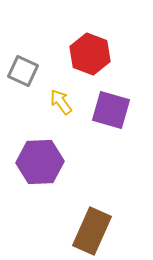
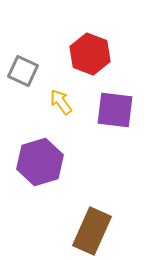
purple square: moved 4 px right; rotated 9 degrees counterclockwise
purple hexagon: rotated 15 degrees counterclockwise
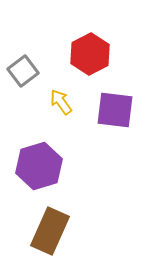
red hexagon: rotated 12 degrees clockwise
gray square: rotated 28 degrees clockwise
purple hexagon: moved 1 px left, 4 px down
brown rectangle: moved 42 px left
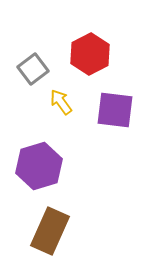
gray square: moved 10 px right, 2 px up
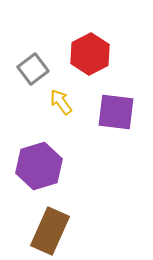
purple square: moved 1 px right, 2 px down
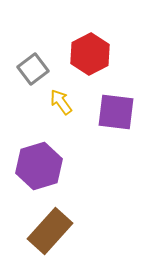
brown rectangle: rotated 18 degrees clockwise
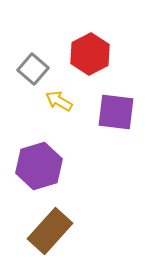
gray square: rotated 12 degrees counterclockwise
yellow arrow: moved 2 px left, 1 px up; rotated 24 degrees counterclockwise
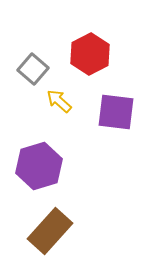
yellow arrow: rotated 12 degrees clockwise
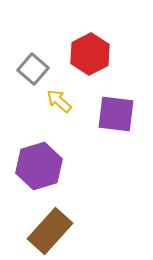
purple square: moved 2 px down
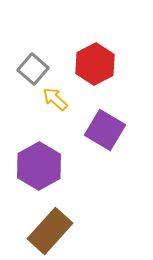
red hexagon: moved 5 px right, 10 px down
yellow arrow: moved 4 px left, 2 px up
purple square: moved 11 px left, 16 px down; rotated 24 degrees clockwise
purple hexagon: rotated 12 degrees counterclockwise
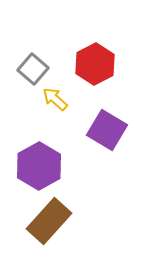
purple square: moved 2 px right
brown rectangle: moved 1 px left, 10 px up
